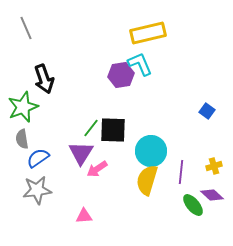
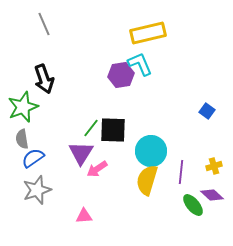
gray line: moved 18 px right, 4 px up
blue semicircle: moved 5 px left
gray star: rotated 12 degrees counterclockwise
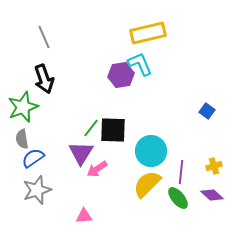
gray line: moved 13 px down
yellow semicircle: moved 4 px down; rotated 28 degrees clockwise
green ellipse: moved 15 px left, 7 px up
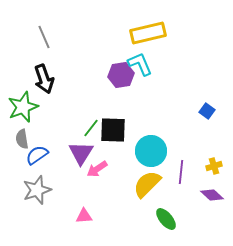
blue semicircle: moved 4 px right, 3 px up
green ellipse: moved 12 px left, 21 px down
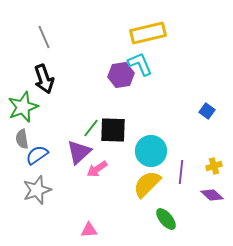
purple triangle: moved 2 px left, 1 px up; rotated 16 degrees clockwise
pink triangle: moved 5 px right, 14 px down
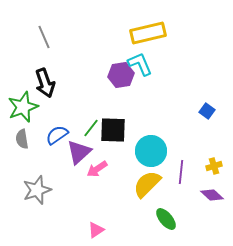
black arrow: moved 1 px right, 4 px down
blue semicircle: moved 20 px right, 20 px up
pink triangle: moved 7 px right; rotated 30 degrees counterclockwise
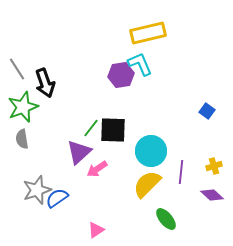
gray line: moved 27 px left, 32 px down; rotated 10 degrees counterclockwise
blue semicircle: moved 63 px down
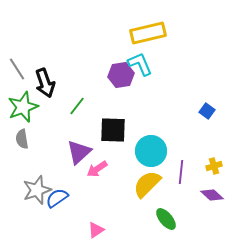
green line: moved 14 px left, 22 px up
